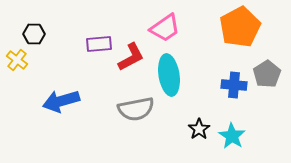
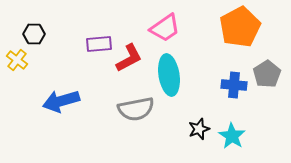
red L-shape: moved 2 px left, 1 px down
black star: rotated 15 degrees clockwise
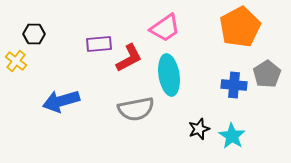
yellow cross: moved 1 px left, 1 px down
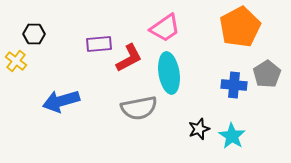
cyan ellipse: moved 2 px up
gray semicircle: moved 3 px right, 1 px up
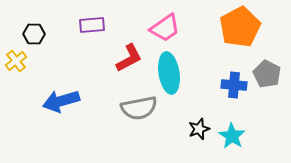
purple rectangle: moved 7 px left, 19 px up
yellow cross: rotated 15 degrees clockwise
gray pentagon: rotated 12 degrees counterclockwise
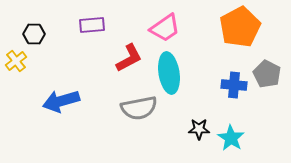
black star: rotated 20 degrees clockwise
cyan star: moved 1 px left, 2 px down
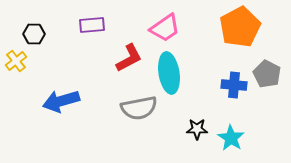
black star: moved 2 px left
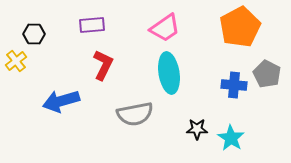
red L-shape: moved 26 px left, 7 px down; rotated 36 degrees counterclockwise
gray semicircle: moved 4 px left, 6 px down
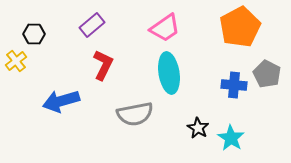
purple rectangle: rotated 35 degrees counterclockwise
black star: moved 1 px right, 1 px up; rotated 30 degrees clockwise
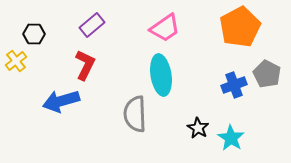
red L-shape: moved 18 px left
cyan ellipse: moved 8 px left, 2 px down
blue cross: rotated 25 degrees counterclockwise
gray semicircle: rotated 99 degrees clockwise
